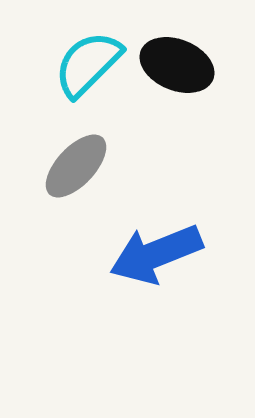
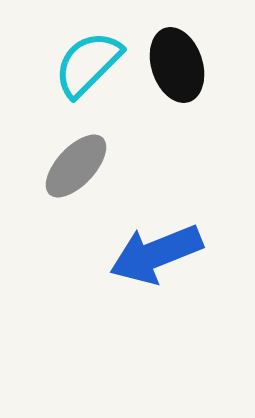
black ellipse: rotated 50 degrees clockwise
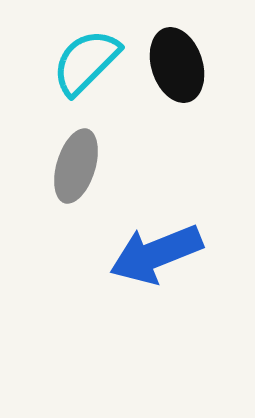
cyan semicircle: moved 2 px left, 2 px up
gray ellipse: rotated 26 degrees counterclockwise
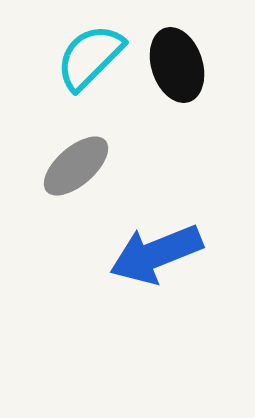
cyan semicircle: moved 4 px right, 5 px up
gray ellipse: rotated 32 degrees clockwise
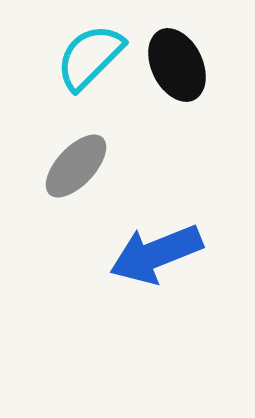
black ellipse: rotated 8 degrees counterclockwise
gray ellipse: rotated 6 degrees counterclockwise
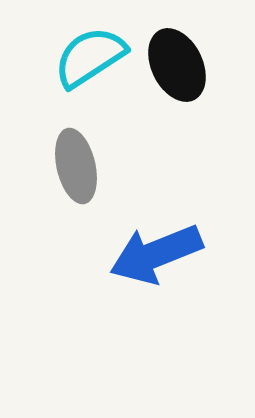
cyan semicircle: rotated 12 degrees clockwise
gray ellipse: rotated 56 degrees counterclockwise
